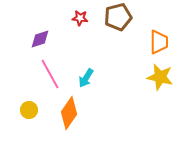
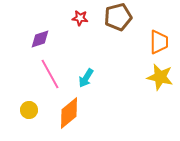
orange diamond: rotated 16 degrees clockwise
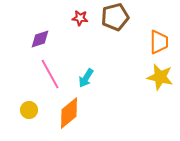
brown pentagon: moved 3 px left
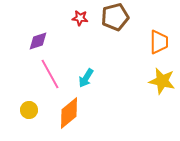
purple diamond: moved 2 px left, 2 px down
yellow star: moved 2 px right, 4 px down
